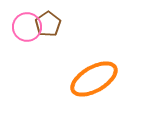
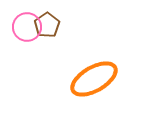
brown pentagon: moved 1 px left, 1 px down
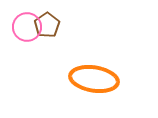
orange ellipse: rotated 39 degrees clockwise
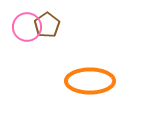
orange ellipse: moved 4 px left, 2 px down; rotated 9 degrees counterclockwise
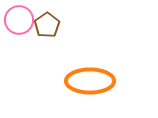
pink circle: moved 8 px left, 7 px up
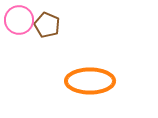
brown pentagon: rotated 15 degrees counterclockwise
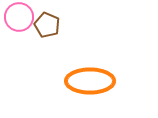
pink circle: moved 3 px up
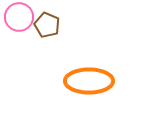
orange ellipse: moved 1 px left
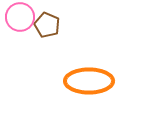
pink circle: moved 1 px right
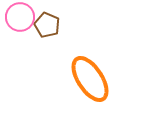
orange ellipse: moved 1 px right, 2 px up; rotated 57 degrees clockwise
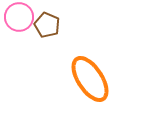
pink circle: moved 1 px left
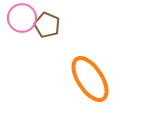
pink circle: moved 3 px right, 1 px down
